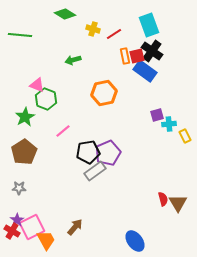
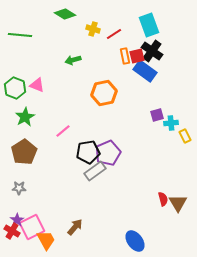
green hexagon: moved 31 px left, 11 px up
cyan cross: moved 2 px right, 1 px up
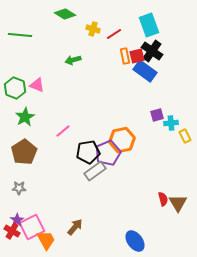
orange hexagon: moved 18 px right, 47 px down
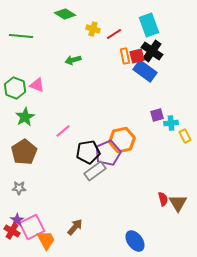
green line: moved 1 px right, 1 px down
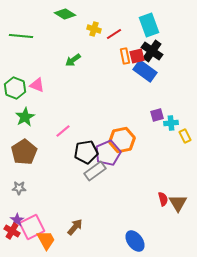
yellow cross: moved 1 px right
green arrow: rotated 21 degrees counterclockwise
black pentagon: moved 2 px left
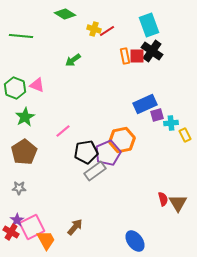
red line: moved 7 px left, 3 px up
red square: rotated 14 degrees clockwise
blue rectangle: moved 33 px down; rotated 60 degrees counterclockwise
yellow rectangle: moved 1 px up
red cross: moved 1 px left, 1 px down
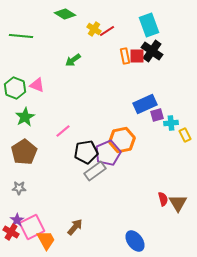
yellow cross: rotated 16 degrees clockwise
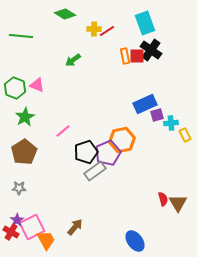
cyan rectangle: moved 4 px left, 2 px up
yellow cross: rotated 32 degrees counterclockwise
black cross: moved 1 px left, 1 px up
black pentagon: rotated 10 degrees counterclockwise
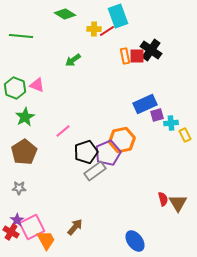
cyan rectangle: moved 27 px left, 7 px up
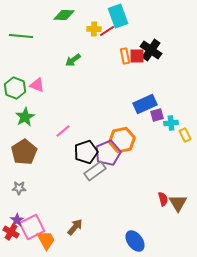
green diamond: moved 1 px left, 1 px down; rotated 30 degrees counterclockwise
